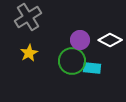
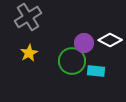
purple circle: moved 4 px right, 3 px down
cyan rectangle: moved 4 px right, 3 px down
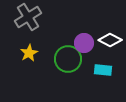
green circle: moved 4 px left, 2 px up
cyan rectangle: moved 7 px right, 1 px up
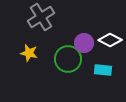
gray cross: moved 13 px right
yellow star: rotated 30 degrees counterclockwise
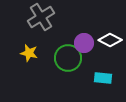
green circle: moved 1 px up
cyan rectangle: moved 8 px down
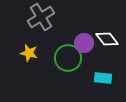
white diamond: moved 3 px left, 1 px up; rotated 25 degrees clockwise
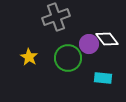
gray cross: moved 15 px right; rotated 12 degrees clockwise
purple circle: moved 5 px right, 1 px down
yellow star: moved 4 px down; rotated 18 degrees clockwise
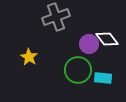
green circle: moved 10 px right, 12 px down
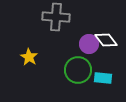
gray cross: rotated 24 degrees clockwise
white diamond: moved 1 px left, 1 px down
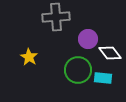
gray cross: rotated 8 degrees counterclockwise
white diamond: moved 4 px right, 13 px down
purple circle: moved 1 px left, 5 px up
